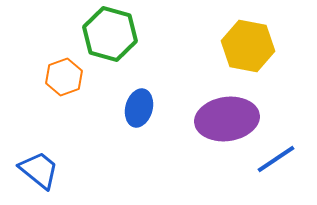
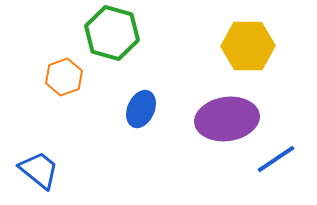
green hexagon: moved 2 px right, 1 px up
yellow hexagon: rotated 12 degrees counterclockwise
blue ellipse: moved 2 px right, 1 px down; rotated 9 degrees clockwise
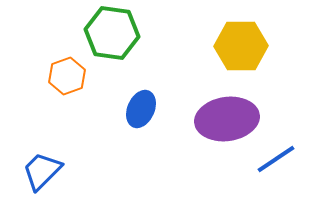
green hexagon: rotated 8 degrees counterclockwise
yellow hexagon: moved 7 px left
orange hexagon: moved 3 px right, 1 px up
blue trapezoid: moved 3 px right, 1 px down; rotated 84 degrees counterclockwise
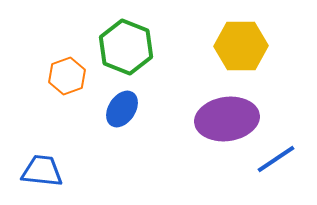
green hexagon: moved 14 px right, 14 px down; rotated 14 degrees clockwise
blue ellipse: moved 19 px left; rotated 9 degrees clockwise
blue trapezoid: rotated 51 degrees clockwise
